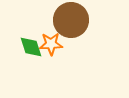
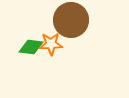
green diamond: rotated 65 degrees counterclockwise
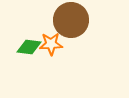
green diamond: moved 2 px left
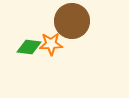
brown circle: moved 1 px right, 1 px down
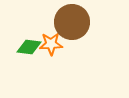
brown circle: moved 1 px down
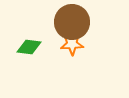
orange star: moved 21 px right
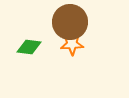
brown circle: moved 2 px left
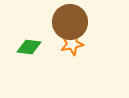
orange star: rotated 10 degrees counterclockwise
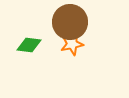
green diamond: moved 2 px up
